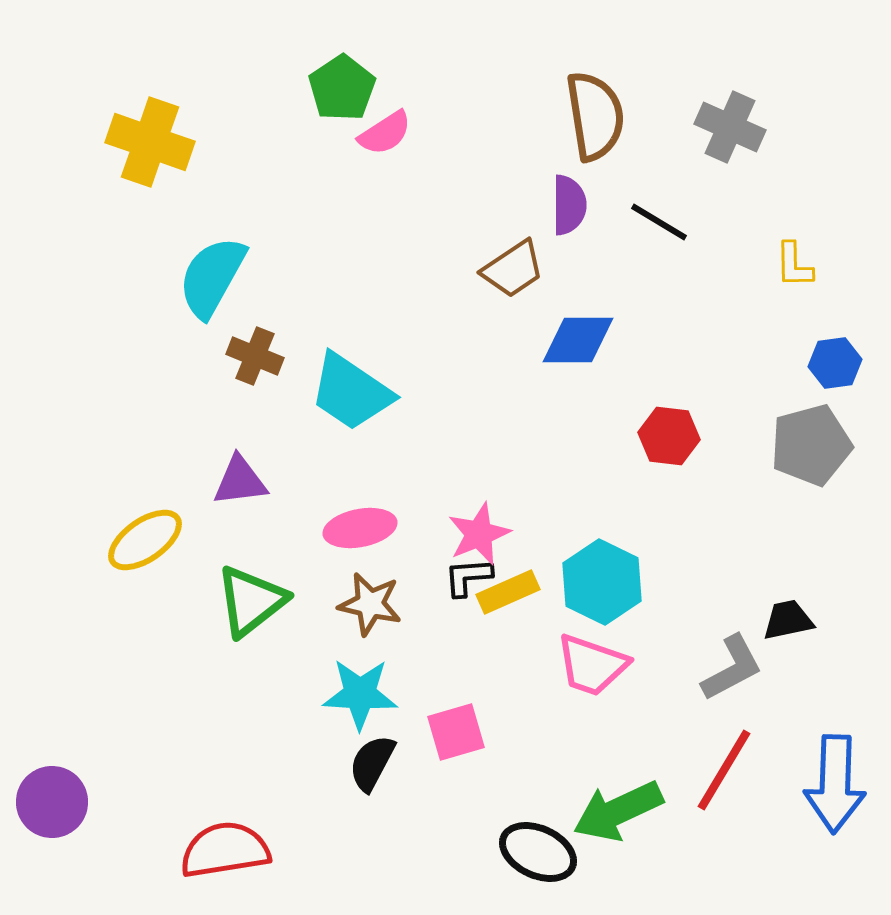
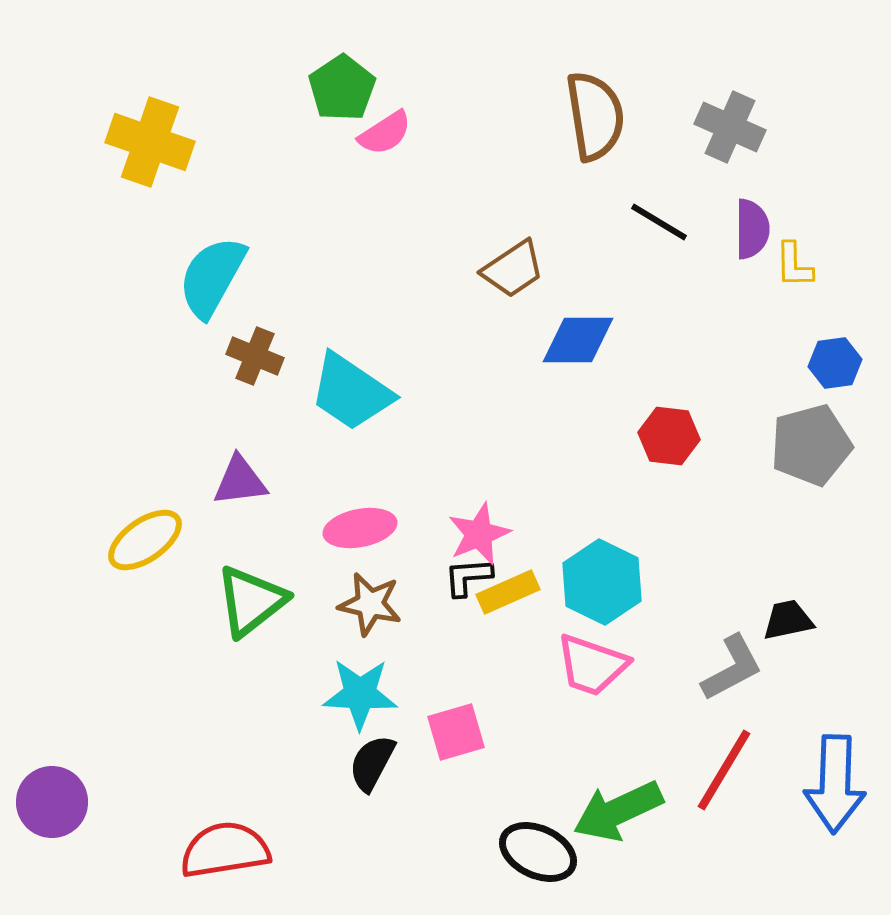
purple semicircle: moved 183 px right, 24 px down
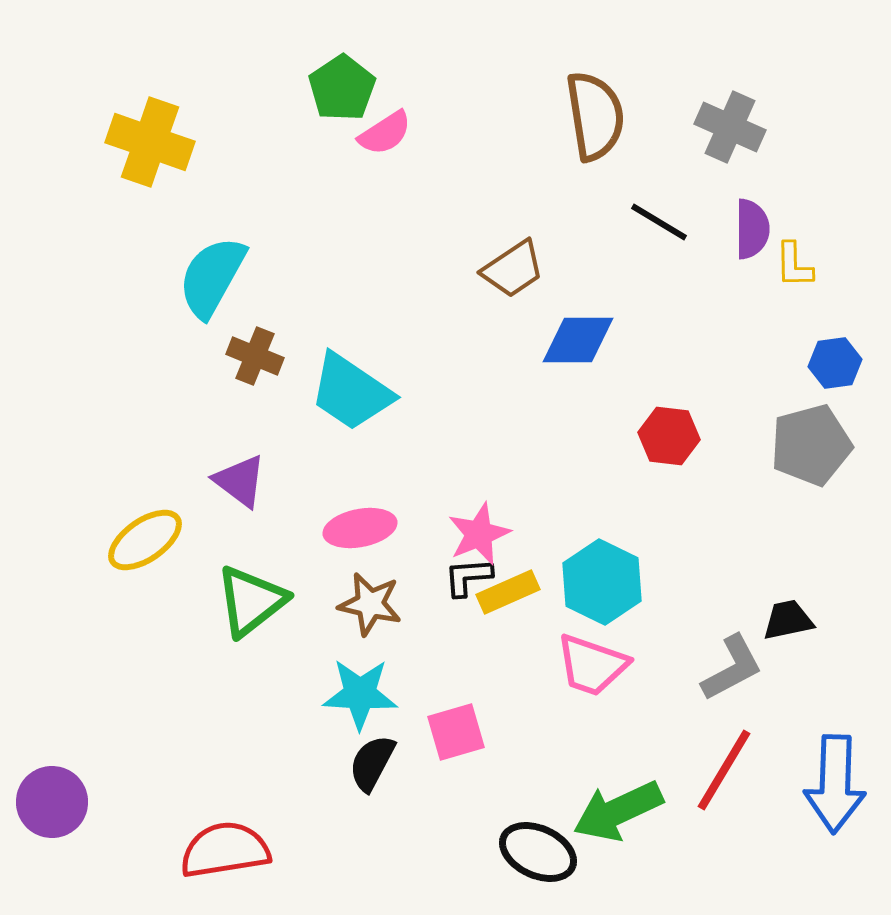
purple triangle: rotated 44 degrees clockwise
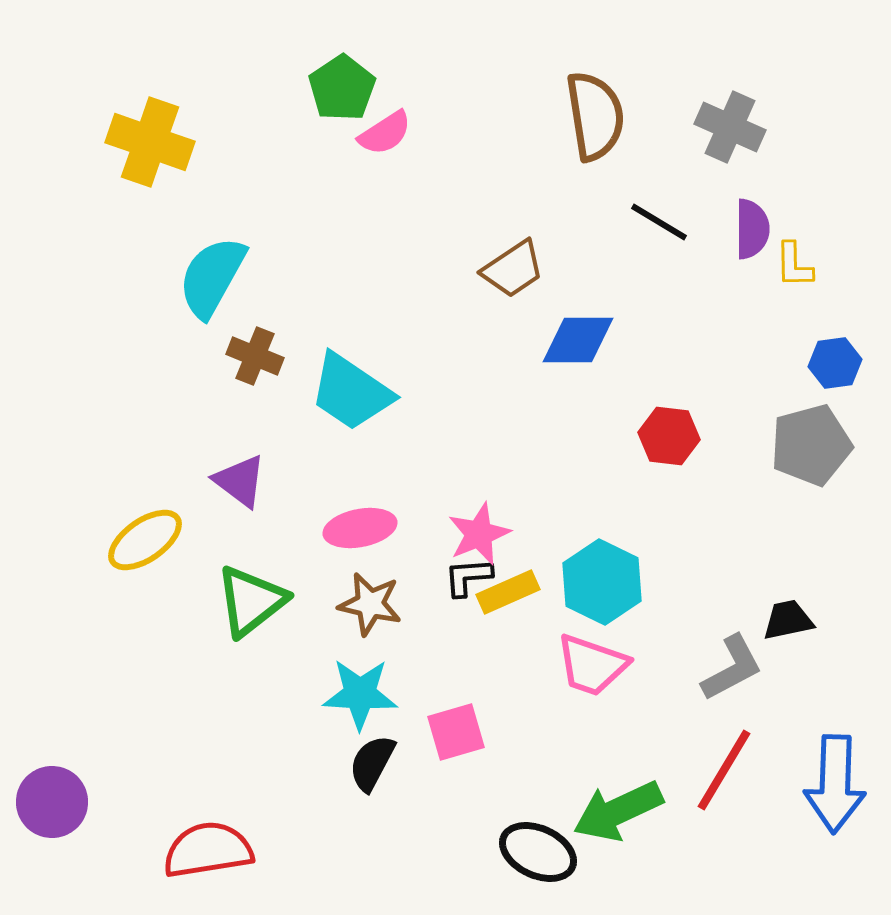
red semicircle: moved 17 px left
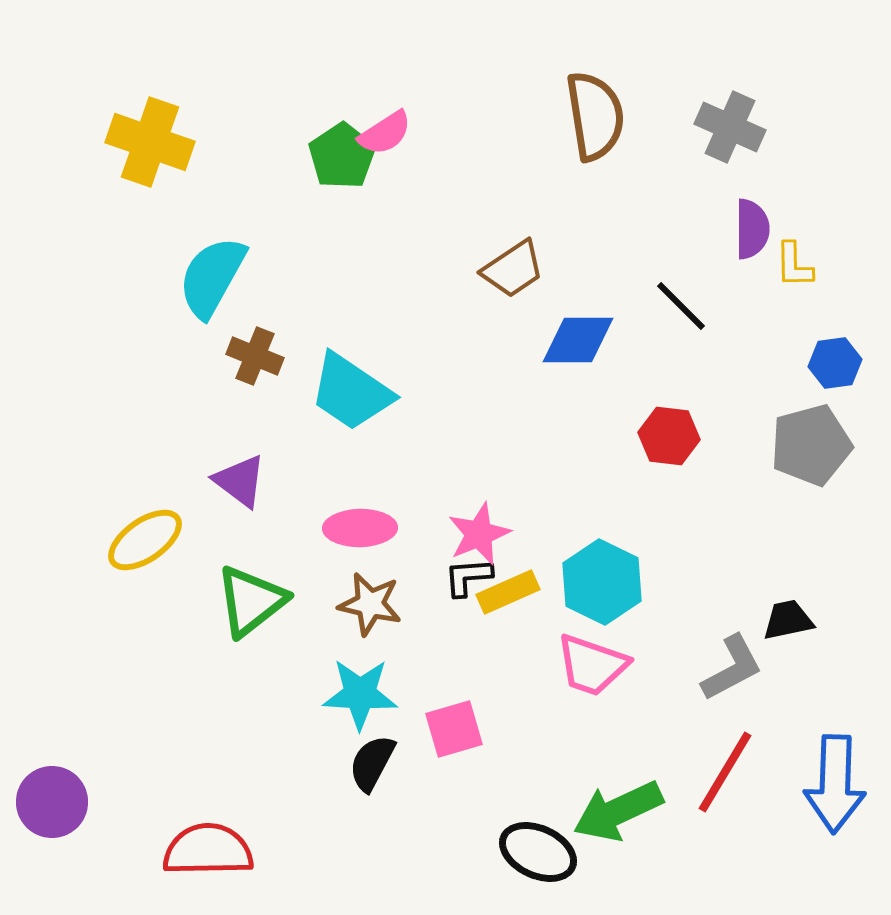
green pentagon: moved 68 px down
black line: moved 22 px right, 84 px down; rotated 14 degrees clockwise
pink ellipse: rotated 10 degrees clockwise
pink square: moved 2 px left, 3 px up
red line: moved 1 px right, 2 px down
red semicircle: rotated 8 degrees clockwise
